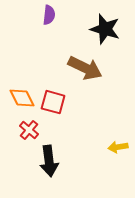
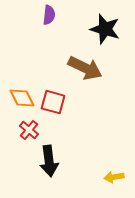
yellow arrow: moved 4 px left, 30 px down
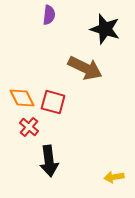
red cross: moved 3 px up
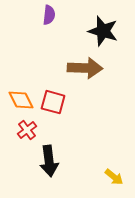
black star: moved 2 px left, 2 px down
brown arrow: rotated 24 degrees counterclockwise
orange diamond: moved 1 px left, 2 px down
red cross: moved 2 px left, 3 px down; rotated 12 degrees clockwise
yellow arrow: rotated 132 degrees counterclockwise
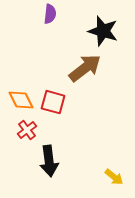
purple semicircle: moved 1 px right, 1 px up
brown arrow: rotated 40 degrees counterclockwise
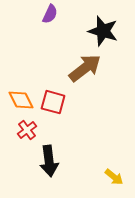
purple semicircle: rotated 18 degrees clockwise
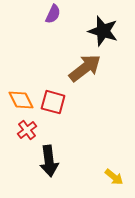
purple semicircle: moved 3 px right
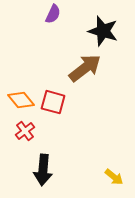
orange diamond: rotated 12 degrees counterclockwise
red cross: moved 2 px left, 1 px down
black arrow: moved 6 px left, 9 px down; rotated 12 degrees clockwise
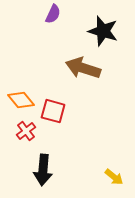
brown arrow: moved 2 px left; rotated 124 degrees counterclockwise
red square: moved 9 px down
red cross: moved 1 px right
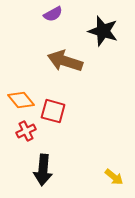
purple semicircle: rotated 36 degrees clockwise
brown arrow: moved 18 px left, 7 px up
red cross: rotated 12 degrees clockwise
